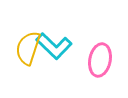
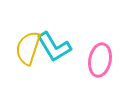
cyan L-shape: moved 1 px down; rotated 15 degrees clockwise
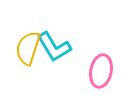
pink ellipse: moved 1 px right, 11 px down
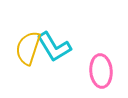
pink ellipse: rotated 16 degrees counterclockwise
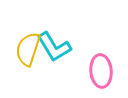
yellow semicircle: moved 1 px down
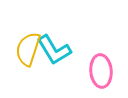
cyan L-shape: moved 3 px down
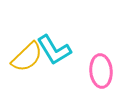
yellow semicircle: moved 1 px left, 8 px down; rotated 152 degrees counterclockwise
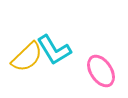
pink ellipse: rotated 28 degrees counterclockwise
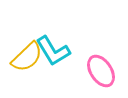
cyan L-shape: moved 1 px left, 1 px down
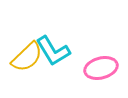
pink ellipse: moved 3 px up; rotated 72 degrees counterclockwise
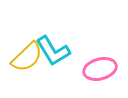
pink ellipse: moved 1 px left, 1 px down
